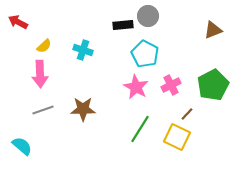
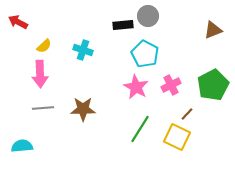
gray line: moved 2 px up; rotated 15 degrees clockwise
cyan semicircle: rotated 45 degrees counterclockwise
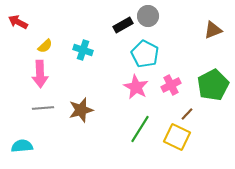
black rectangle: rotated 24 degrees counterclockwise
yellow semicircle: moved 1 px right
brown star: moved 2 px left, 1 px down; rotated 15 degrees counterclockwise
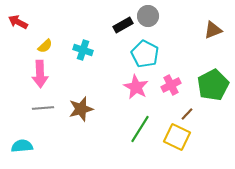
brown star: moved 1 px up
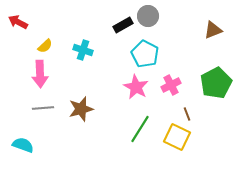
green pentagon: moved 3 px right, 2 px up
brown line: rotated 64 degrees counterclockwise
cyan semicircle: moved 1 px right, 1 px up; rotated 25 degrees clockwise
